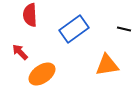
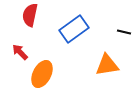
red semicircle: rotated 15 degrees clockwise
black line: moved 3 px down
orange ellipse: rotated 28 degrees counterclockwise
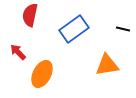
black line: moved 1 px left, 3 px up
red arrow: moved 2 px left
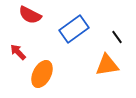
red semicircle: rotated 75 degrees counterclockwise
black line: moved 6 px left, 8 px down; rotated 40 degrees clockwise
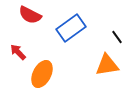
blue rectangle: moved 3 px left, 1 px up
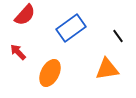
red semicircle: moved 5 px left; rotated 75 degrees counterclockwise
black line: moved 1 px right, 1 px up
orange triangle: moved 4 px down
orange ellipse: moved 8 px right, 1 px up
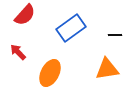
black line: moved 3 px left, 1 px up; rotated 56 degrees counterclockwise
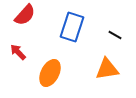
blue rectangle: moved 1 px right, 1 px up; rotated 36 degrees counterclockwise
black line: rotated 32 degrees clockwise
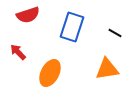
red semicircle: moved 3 px right; rotated 30 degrees clockwise
black line: moved 2 px up
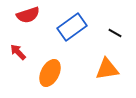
blue rectangle: rotated 36 degrees clockwise
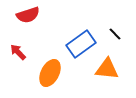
blue rectangle: moved 9 px right, 17 px down
black line: moved 1 px down; rotated 16 degrees clockwise
orange triangle: rotated 15 degrees clockwise
